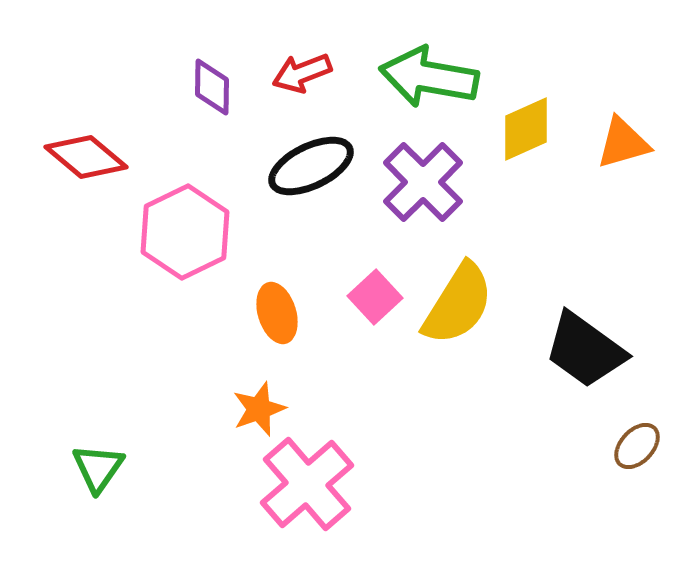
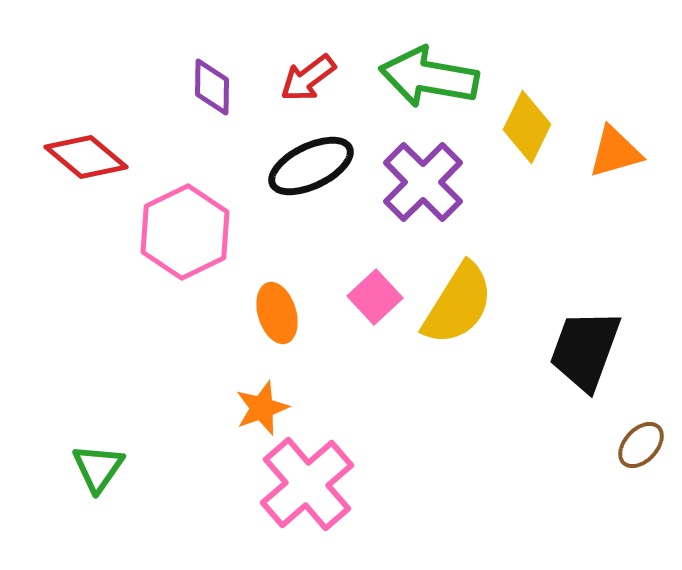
red arrow: moved 6 px right, 5 px down; rotated 16 degrees counterclockwise
yellow diamond: moved 1 px right, 2 px up; rotated 40 degrees counterclockwise
orange triangle: moved 8 px left, 9 px down
black trapezoid: rotated 74 degrees clockwise
orange star: moved 3 px right, 1 px up
brown ellipse: moved 4 px right, 1 px up
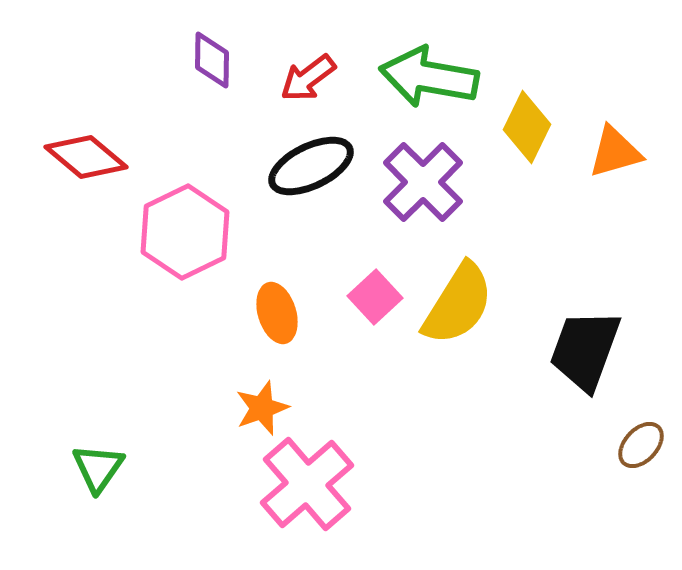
purple diamond: moved 27 px up
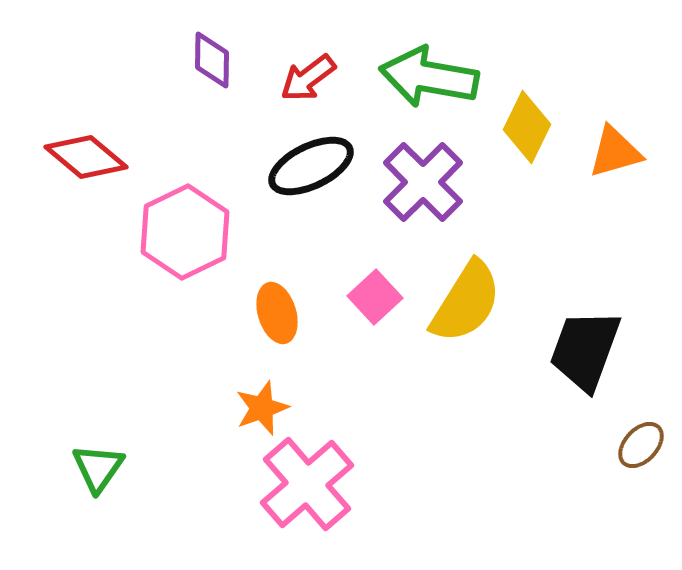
yellow semicircle: moved 8 px right, 2 px up
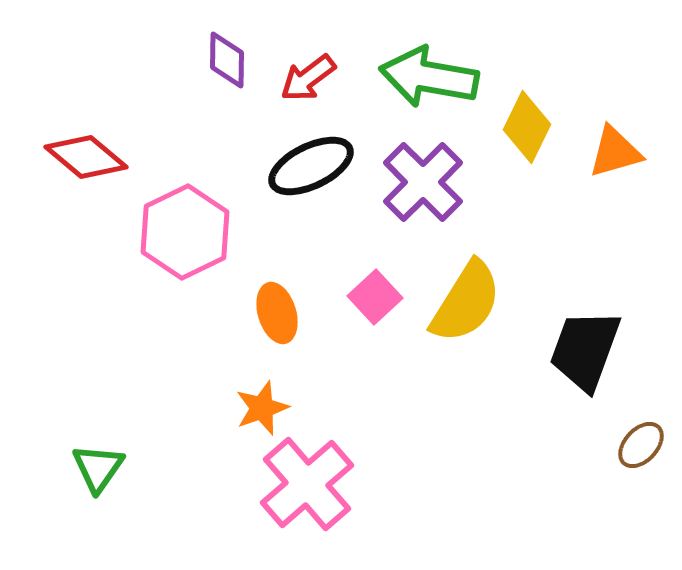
purple diamond: moved 15 px right
